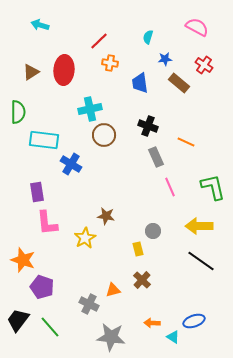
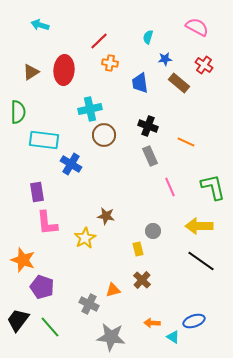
gray rectangle: moved 6 px left, 1 px up
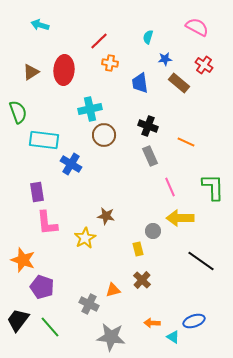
green semicircle: rotated 20 degrees counterclockwise
green L-shape: rotated 12 degrees clockwise
yellow arrow: moved 19 px left, 8 px up
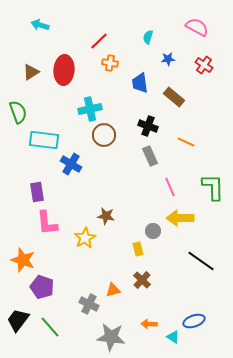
blue star: moved 3 px right
brown rectangle: moved 5 px left, 14 px down
orange arrow: moved 3 px left, 1 px down
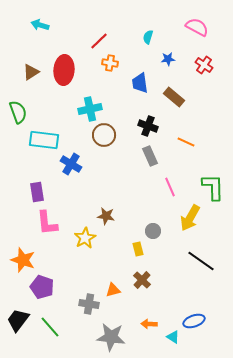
yellow arrow: moved 10 px right; rotated 60 degrees counterclockwise
gray cross: rotated 18 degrees counterclockwise
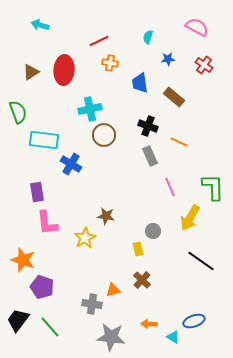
red line: rotated 18 degrees clockwise
orange line: moved 7 px left
gray cross: moved 3 px right
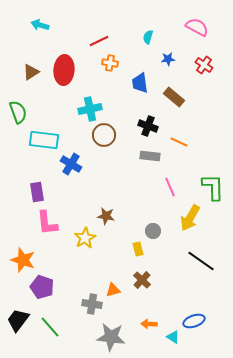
gray rectangle: rotated 60 degrees counterclockwise
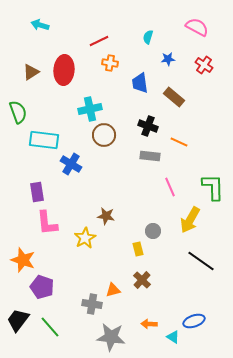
yellow arrow: moved 2 px down
